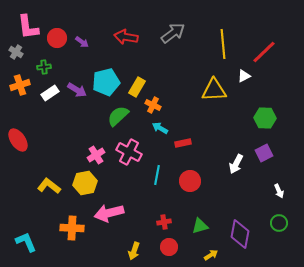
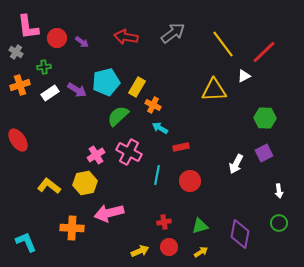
yellow line at (223, 44): rotated 32 degrees counterclockwise
red rectangle at (183, 143): moved 2 px left, 4 px down
white arrow at (279, 191): rotated 16 degrees clockwise
yellow arrow at (134, 251): moved 6 px right; rotated 132 degrees counterclockwise
yellow arrow at (211, 255): moved 10 px left, 3 px up
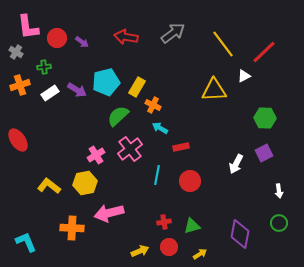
pink cross at (129, 152): moved 1 px right, 3 px up; rotated 25 degrees clockwise
green triangle at (200, 226): moved 8 px left
yellow arrow at (201, 252): moved 1 px left, 2 px down
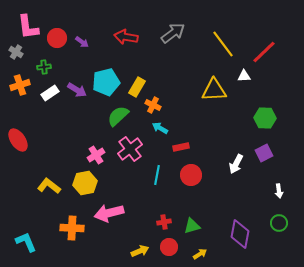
white triangle at (244, 76): rotated 24 degrees clockwise
red circle at (190, 181): moved 1 px right, 6 px up
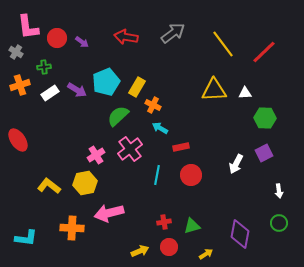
white triangle at (244, 76): moved 1 px right, 17 px down
cyan pentagon at (106, 82): rotated 8 degrees counterclockwise
cyan L-shape at (26, 242): moved 4 px up; rotated 120 degrees clockwise
yellow arrow at (200, 254): moved 6 px right
